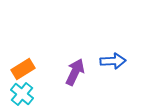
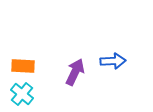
orange rectangle: moved 3 px up; rotated 35 degrees clockwise
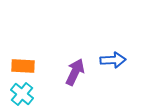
blue arrow: moved 1 px up
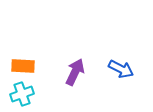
blue arrow: moved 8 px right, 9 px down; rotated 30 degrees clockwise
cyan cross: rotated 30 degrees clockwise
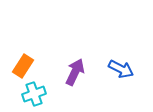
orange rectangle: rotated 60 degrees counterclockwise
cyan cross: moved 12 px right
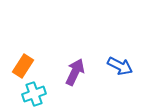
blue arrow: moved 1 px left, 3 px up
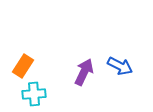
purple arrow: moved 9 px right
cyan cross: rotated 15 degrees clockwise
